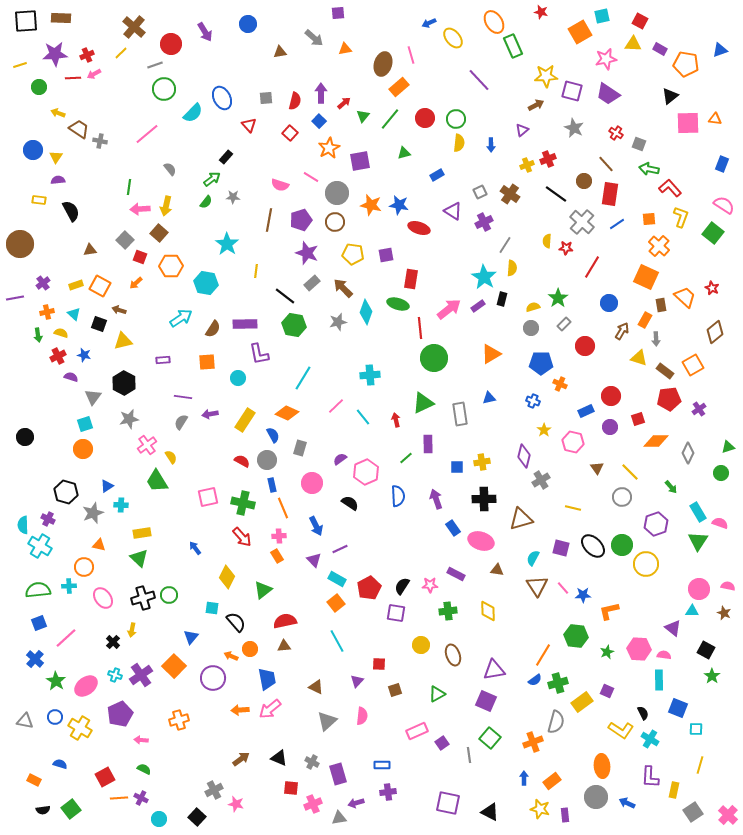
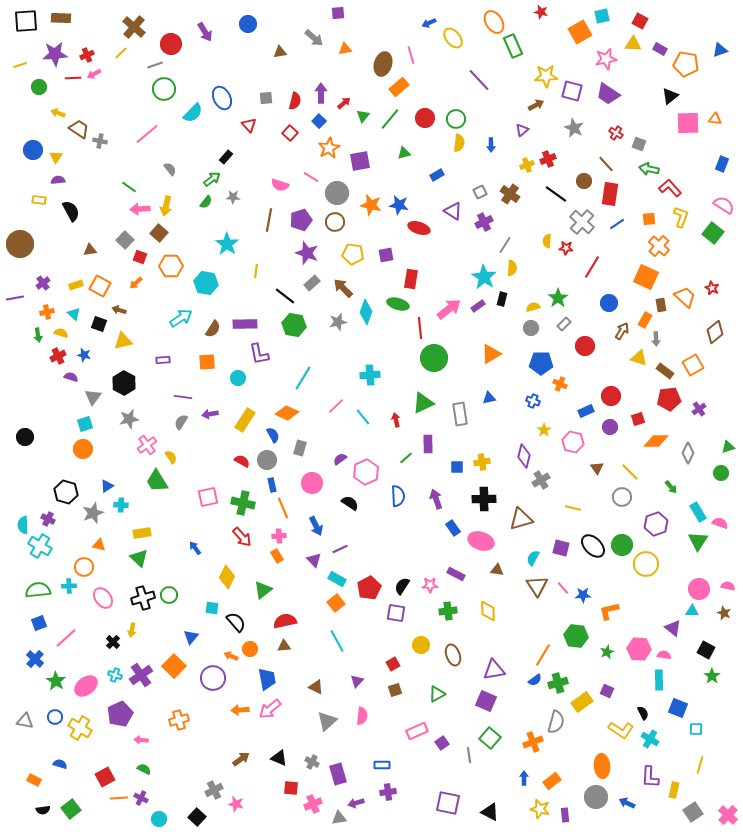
green line at (129, 187): rotated 63 degrees counterclockwise
red square at (379, 664): moved 14 px right; rotated 32 degrees counterclockwise
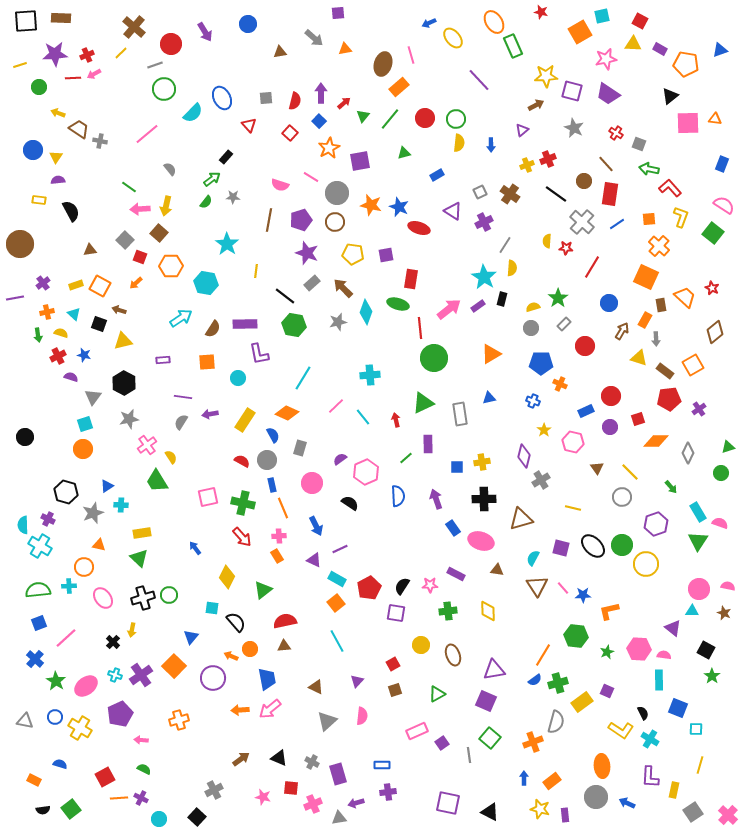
blue star at (399, 205): moved 2 px down; rotated 12 degrees clockwise
purple triangle at (314, 560): rotated 21 degrees counterclockwise
pink star at (236, 804): moved 27 px right, 7 px up
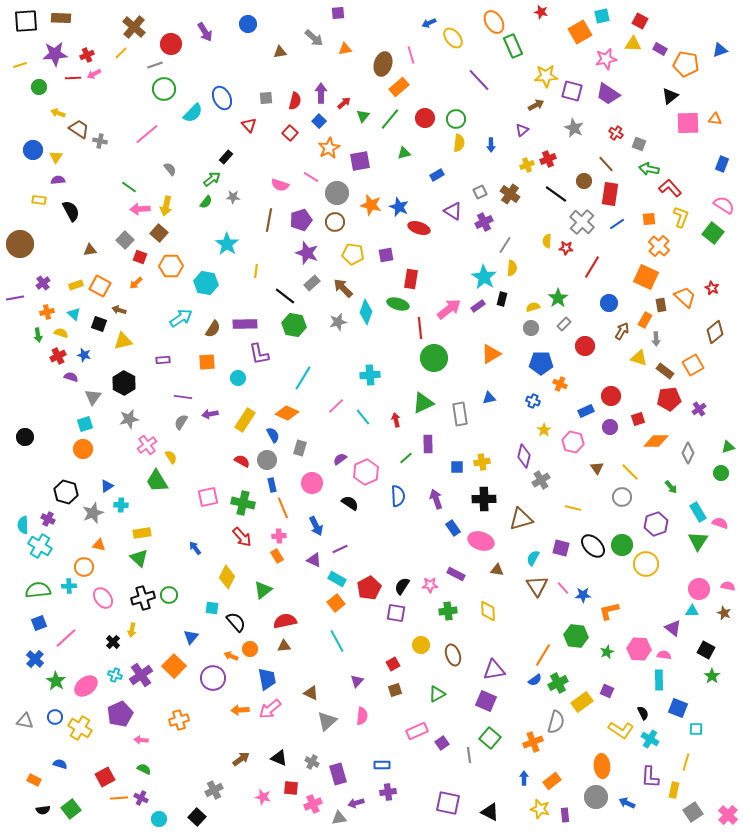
green cross at (558, 683): rotated 12 degrees counterclockwise
brown triangle at (316, 687): moved 5 px left, 6 px down
yellow line at (700, 765): moved 14 px left, 3 px up
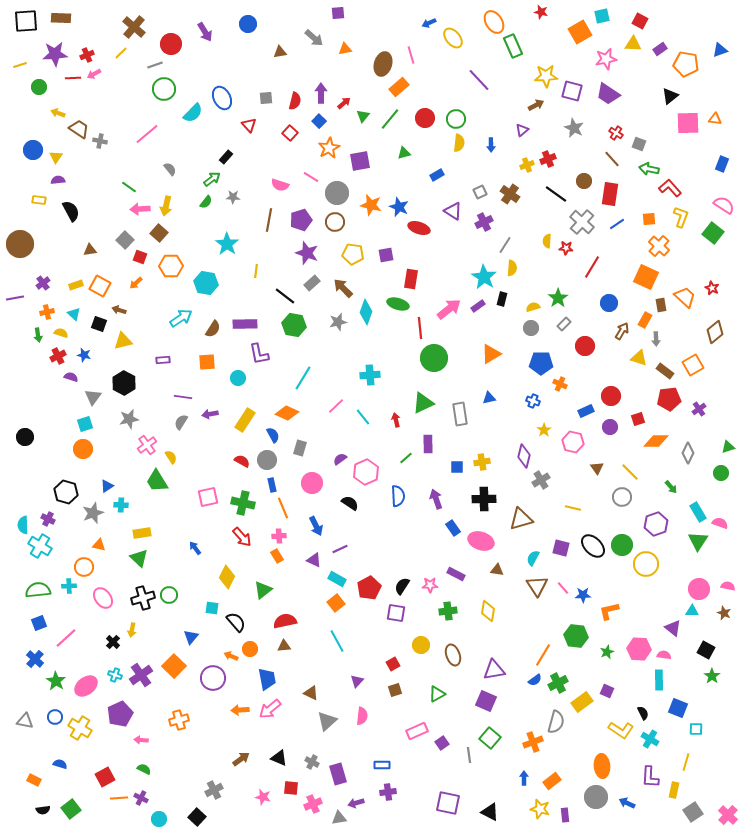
purple rectangle at (660, 49): rotated 64 degrees counterclockwise
brown line at (606, 164): moved 6 px right, 5 px up
yellow diamond at (488, 611): rotated 10 degrees clockwise
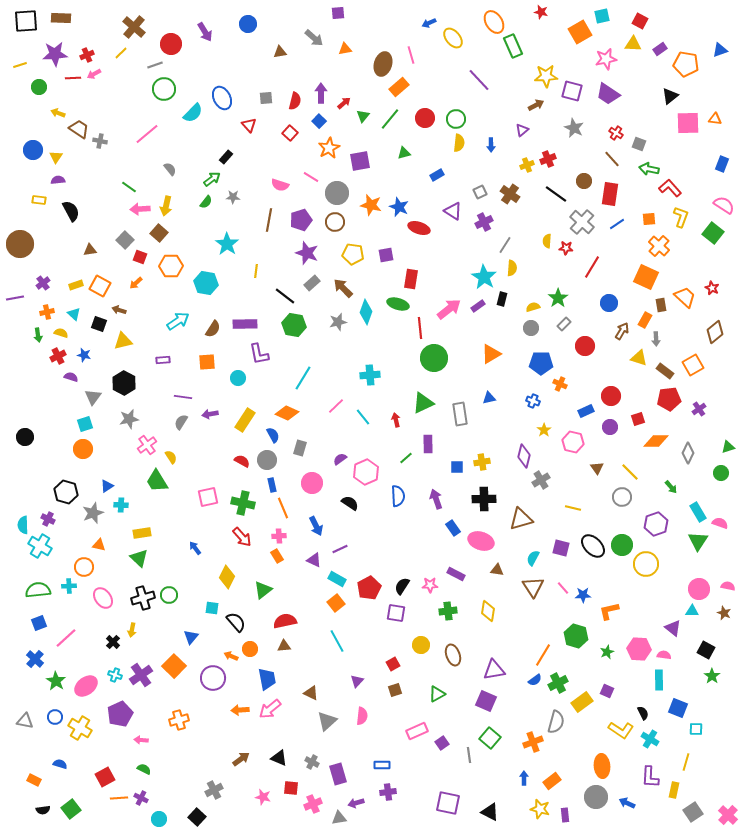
cyan arrow at (181, 318): moved 3 px left, 3 px down
brown triangle at (537, 586): moved 4 px left, 1 px down
green hexagon at (576, 636): rotated 10 degrees clockwise
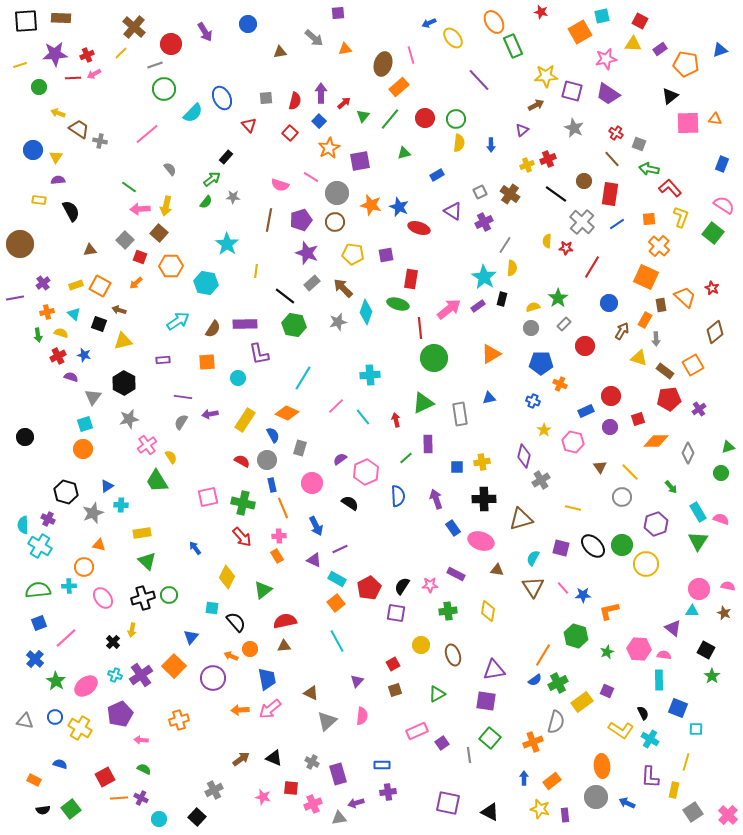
brown triangle at (597, 468): moved 3 px right, 1 px up
pink semicircle at (720, 523): moved 1 px right, 4 px up
green triangle at (139, 558): moved 8 px right, 3 px down
purple square at (486, 701): rotated 15 degrees counterclockwise
black triangle at (279, 758): moved 5 px left
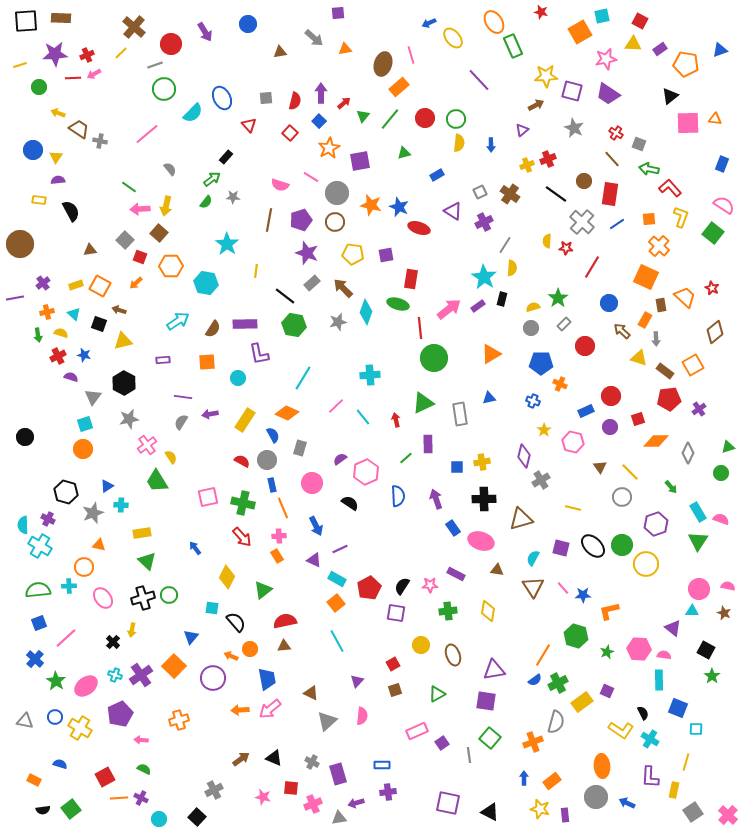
brown arrow at (622, 331): rotated 78 degrees counterclockwise
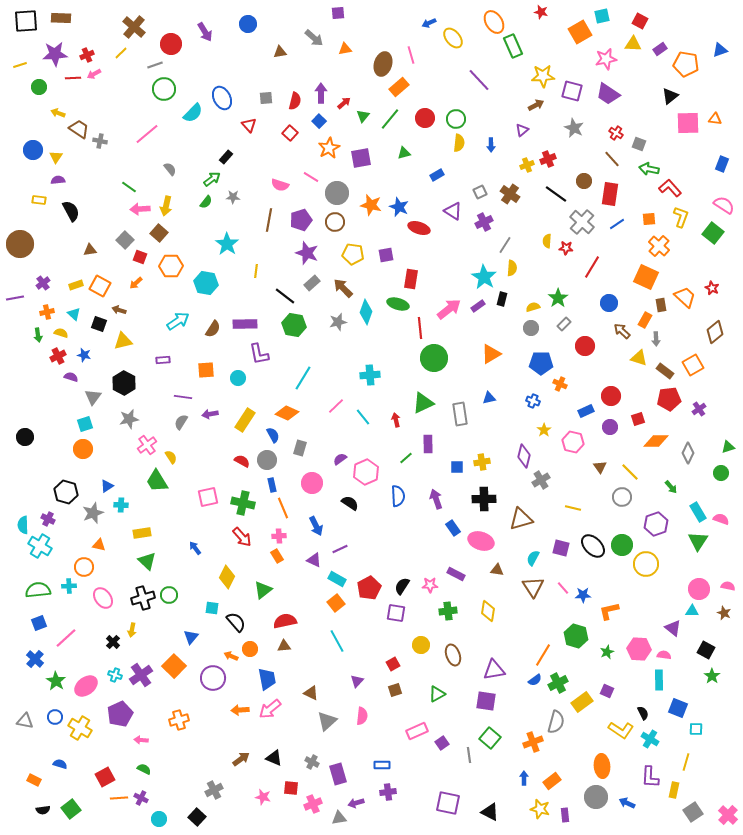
yellow star at (546, 76): moved 3 px left
purple square at (360, 161): moved 1 px right, 3 px up
orange square at (207, 362): moved 1 px left, 8 px down
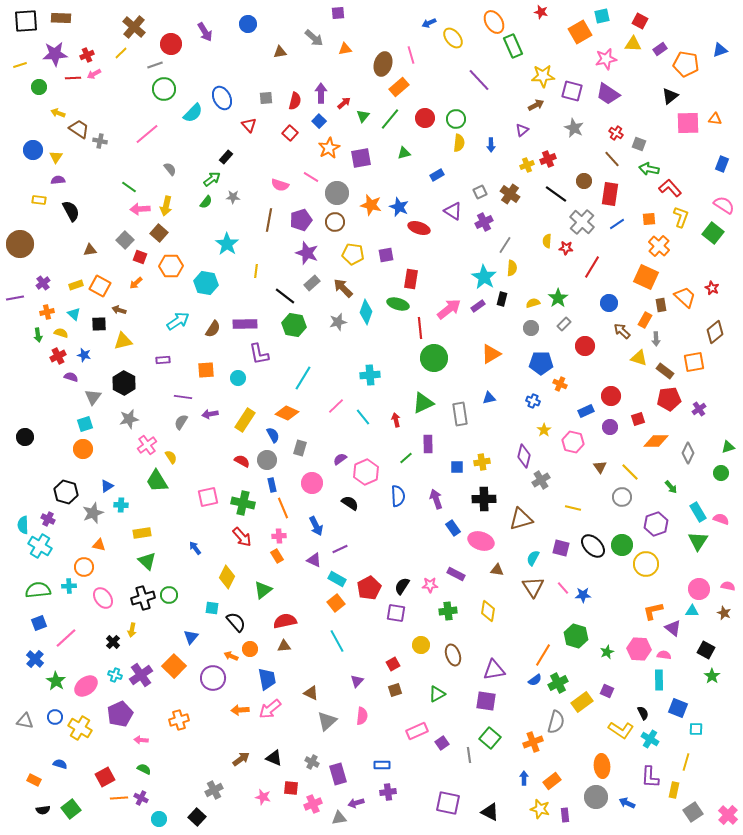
yellow semicircle at (533, 307): moved 4 px up
black square at (99, 324): rotated 21 degrees counterclockwise
orange square at (693, 365): moved 1 px right, 3 px up; rotated 20 degrees clockwise
orange L-shape at (609, 611): moved 44 px right
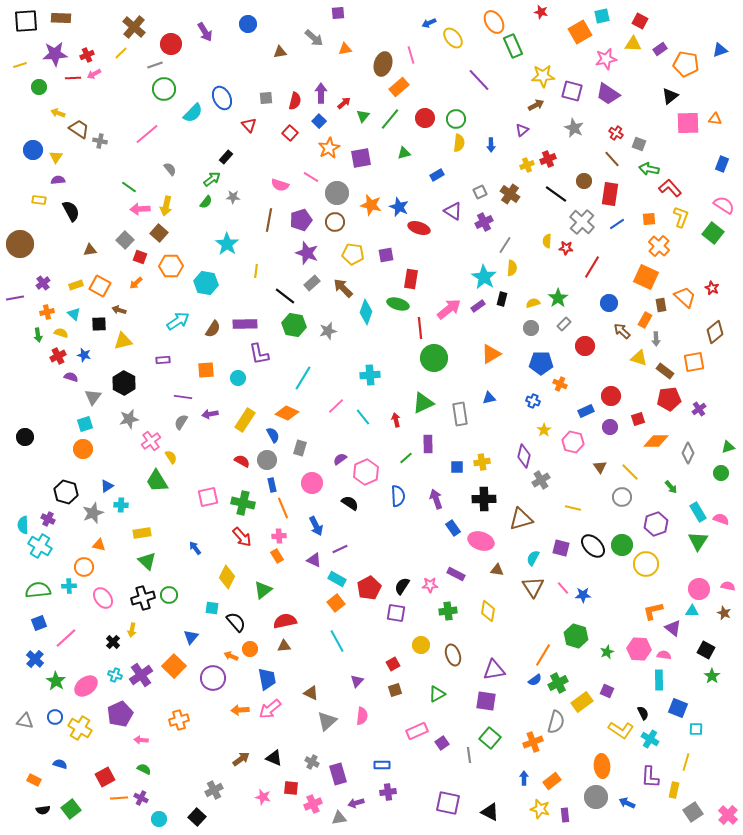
gray star at (338, 322): moved 10 px left, 9 px down
pink cross at (147, 445): moved 4 px right, 4 px up
